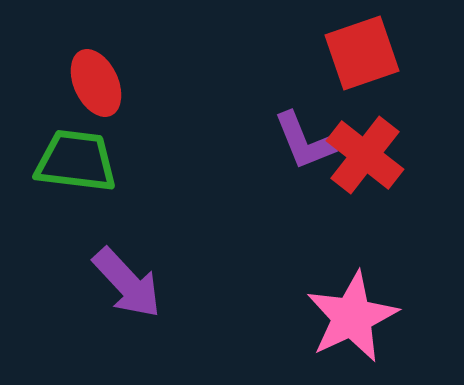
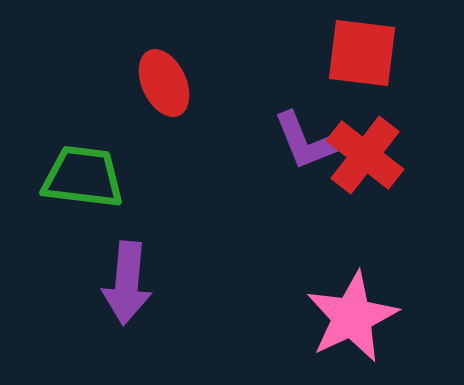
red square: rotated 26 degrees clockwise
red ellipse: moved 68 px right
green trapezoid: moved 7 px right, 16 px down
purple arrow: rotated 48 degrees clockwise
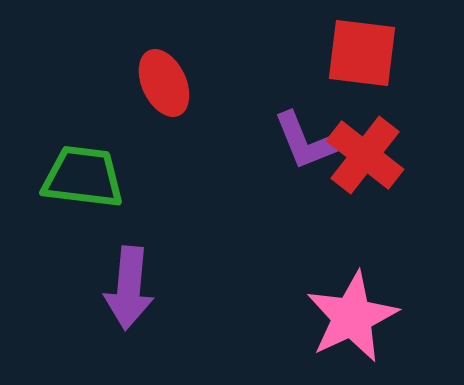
purple arrow: moved 2 px right, 5 px down
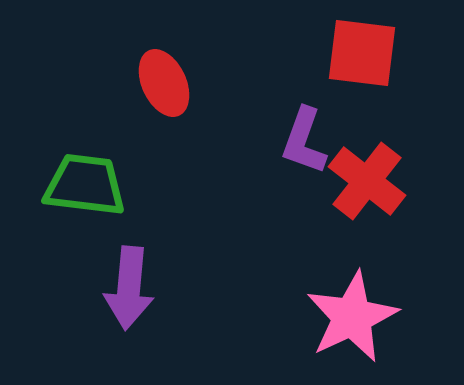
purple L-shape: rotated 42 degrees clockwise
red cross: moved 2 px right, 26 px down
green trapezoid: moved 2 px right, 8 px down
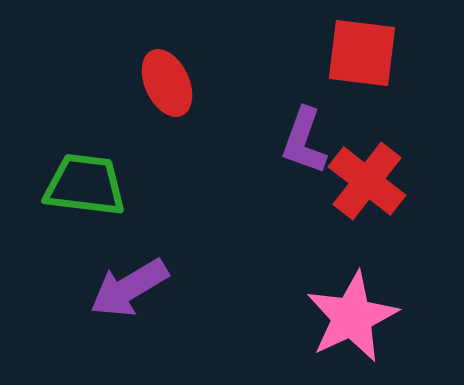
red ellipse: moved 3 px right
purple arrow: rotated 54 degrees clockwise
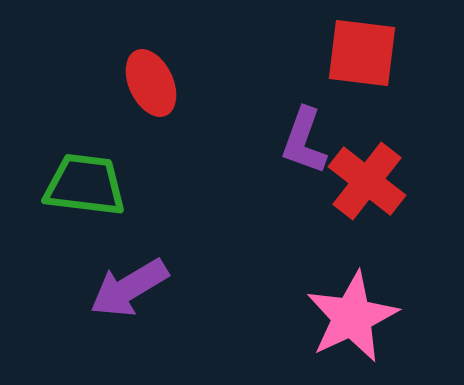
red ellipse: moved 16 px left
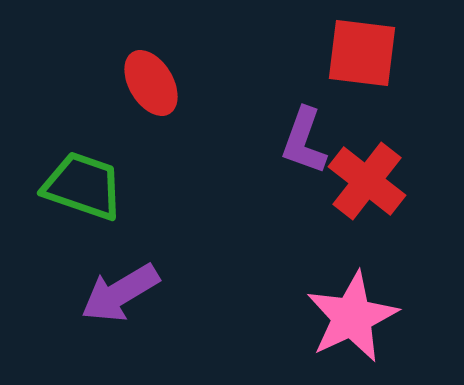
red ellipse: rotated 6 degrees counterclockwise
green trapezoid: moved 2 px left, 1 px down; rotated 12 degrees clockwise
purple arrow: moved 9 px left, 5 px down
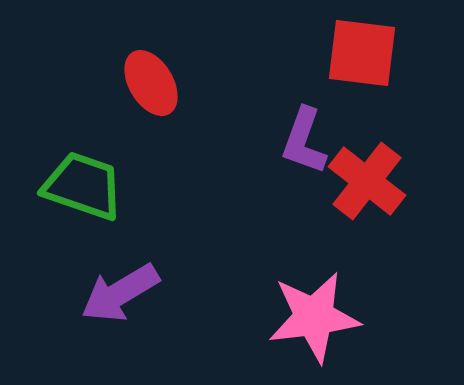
pink star: moved 38 px left; rotated 18 degrees clockwise
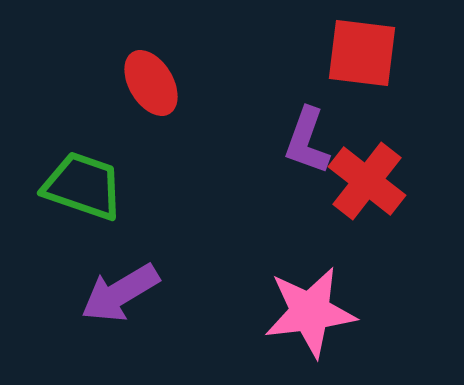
purple L-shape: moved 3 px right
pink star: moved 4 px left, 5 px up
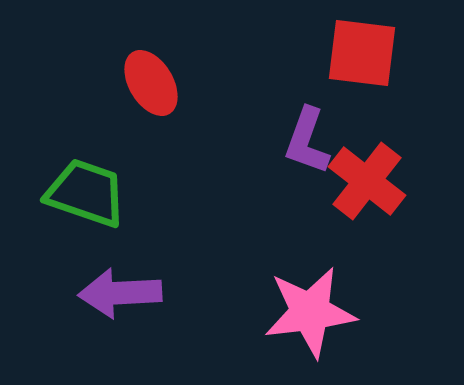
green trapezoid: moved 3 px right, 7 px down
purple arrow: rotated 28 degrees clockwise
